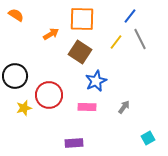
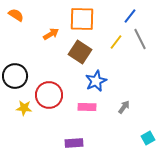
yellow star: rotated 21 degrees clockwise
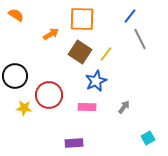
yellow line: moved 10 px left, 12 px down
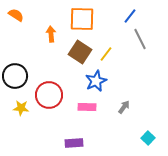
orange arrow: rotated 63 degrees counterclockwise
yellow star: moved 3 px left
cyan square: rotated 16 degrees counterclockwise
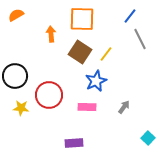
orange semicircle: rotated 63 degrees counterclockwise
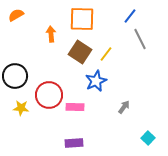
pink rectangle: moved 12 px left
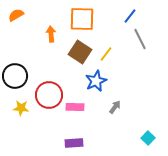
gray arrow: moved 9 px left
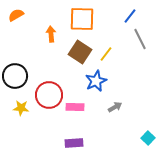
gray arrow: rotated 24 degrees clockwise
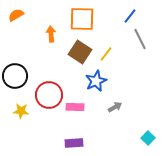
yellow star: moved 3 px down
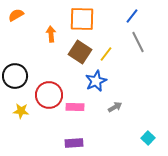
blue line: moved 2 px right
gray line: moved 2 px left, 3 px down
